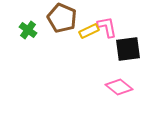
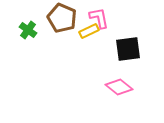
pink L-shape: moved 8 px left, 9 px up
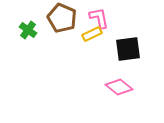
yellow rectangle: moved 3 px right, 3 px down
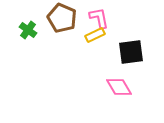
yellow rectangle: moved 3 px right, 1 px down
black square: moved 3 px right, 3 px down
pink diamond: rotated 20 degrees clockwise
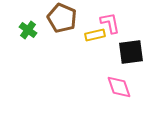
pink L-shape: moved 11 px right, 5 px down
yellow rectangle: rotated 12 degrees clockwise
pink diamond: rotated 12 degrees clockwise
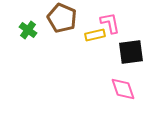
pink diamond: moved 4 px right, 2 px down
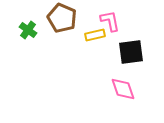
pink L-shape: moved 2 px up
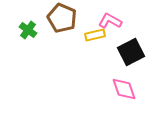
pink L-shape: rotated 50 degrees counterclockwise
black square: rotated 20 degrees counterclockwise
pink diamond: moved 1 px right
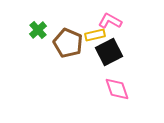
brown pentagon: moved 6 px right, 25 px down
green cross: moved 10 px right; rotated 12 degrees clockwise
black square: moved 22 px left
pink diamond: moved 7 px left
